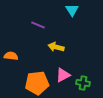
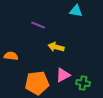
cyan triangle: moved 4 px right, 1 px down; rotated 48 degrees counterclockwise
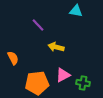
purple line: rotated 24 degrees clockwise
orange semicircle: moved 2 px right, 2 px down; rotated 56 degrees clockwise
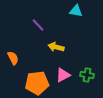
green cross: moved 4 px right, 8 px up
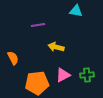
purple line: rotated 56 degrees counterclockwise
green cross: rotated 16 degrees counterclockwise
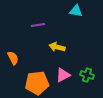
yellow arrow: moved 1 px right
green cross: rotated 24 degrees clockwise
